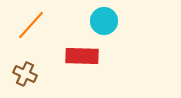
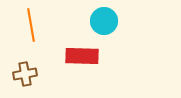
orange line: rotated 52 degrees counterclockwise
brown cross: rotated 35 degrees counterclockwise
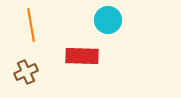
cyan circle: moved 4 px right, 1 px up
brown cross: moved 1 px right, 2 px up; rotated 15 degrees counterclockwise
